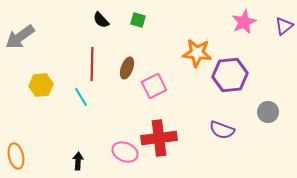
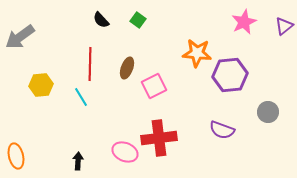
green square: rotated 21 degrees clockwise
red line: moved 2 px left
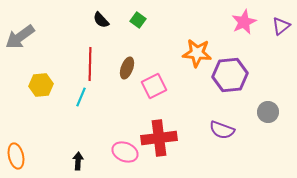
purple triangle: moved 3 px left
cyan line: rotated 54 degrees clockwise
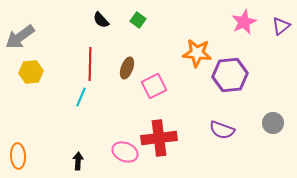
yellow hexagon: moved 10 px left, 13 px up
gray circle: moved 5 px right, 11 px down
orange ellipse: moved 2 px right; rotated 10 degrees clockwise
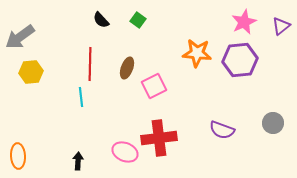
purple hexagon: moved 10 px right, 15 px up
cyan line: rotated 30 degrees counterclockwise
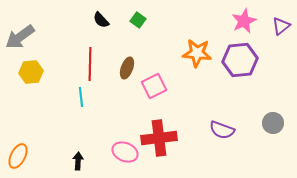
pink star: moved 1 px up
orange ellipse: rotated 30 degrees clockwise
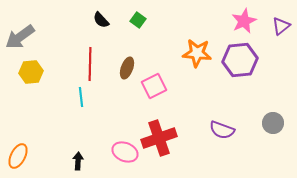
red cross: rotated 12 degrees counterclockwise
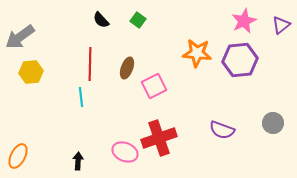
purple triangle: moved 1 px up
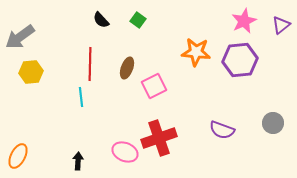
orange star: moved 1 px left, 1 px up
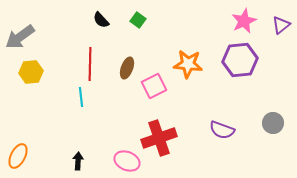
orange star: moved 8 px left, 12 px down
pink ellipse: moved 2 px right, 9 px down
